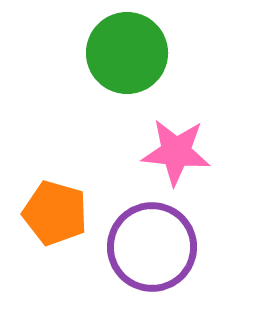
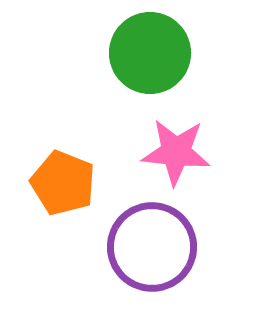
green circle: moved 23 px right
orange pentagon: moved 8 px right, 30 px up; rotated 6 degrees clockwise
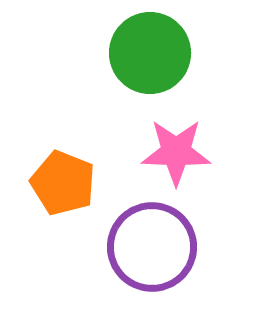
pink star: rotated 4 degrees counterclockwise
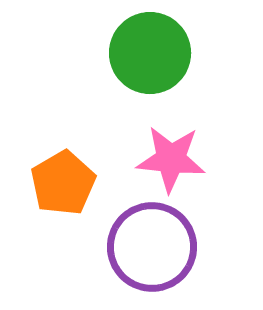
pink star: moved 5 px left, 7 px down; rotated 4 degrees clockwise
orange pentagon: rotated 20 degrees clockwise
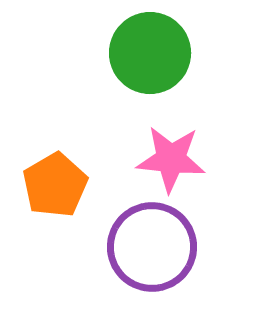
orange pentagon: moved 8 px left, 2 px down
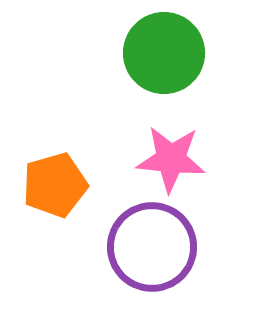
green circle: moved 14 px right
orange pentagon: rotated 14 degrees clockwise
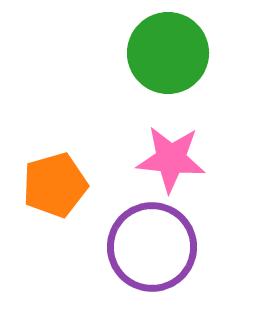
green circle: moved 4 px right
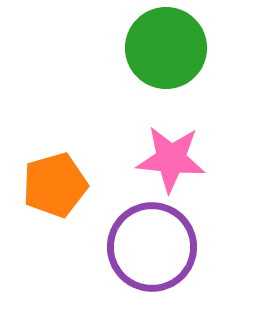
green circle: moved 2 px left, 5 px up
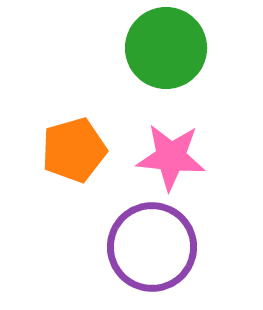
pink star: moved 2 px up
orange pentagon: moved 19 px right, 35 px up
